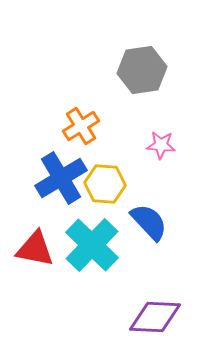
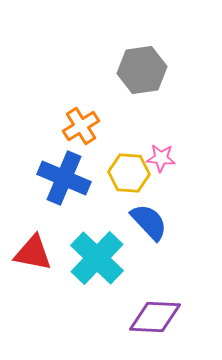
pink star: moved 13 px down
blue cross: moved 3 px right; rotated 36 degrees counterclockwise
yellow hexagon: moved 24 px right, 11 px up
cyan cross: moved 5 px right, 13 px down
red triangle: moved 2 px left, 4 px down
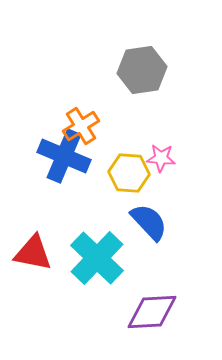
blue cross: moved 22 px up
purple diamond: moved 3 px left, 5 px up; rotated 6 degrees counterclockwise
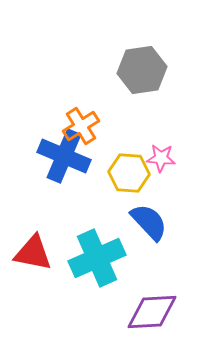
cyan cross: rotated 22 degrees clockwise
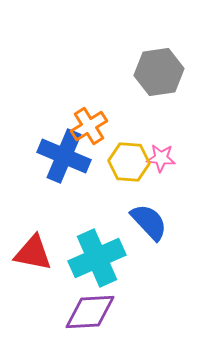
gray hexagon: moved 17 px right, 2 px down
orange cross: moved 8 px right
yellow hexagon: moved 11 px up
purple diamond: moved 62 px left
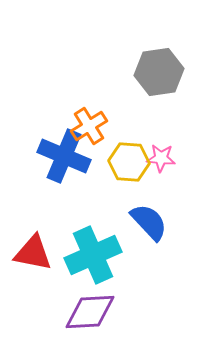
cyan cross: moved 4 px left, 3 px up
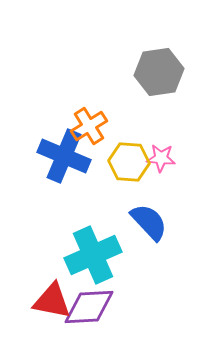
red triangle: moved 19 px right, 48 px down
purple diamond: moved 1 px left, 5 px up
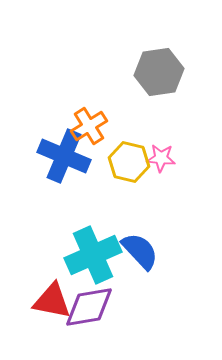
yellow hexagon: rotated 9 degrees clockwise
blue semicircle: moved 9 px left, 29 px down
purple diamond: rotated 6 degrees counterclockwise
